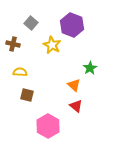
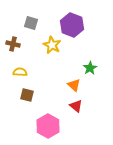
gray square: rotated 24 degrees counterclockwise
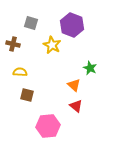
green star: rotated 16 degrees counterclockwise
pink hexagon: rotated 25 degrees clockwise
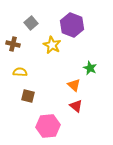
gray square: rotated 32 degrees clockwise
brown square: moved 1 px right, 1 px down
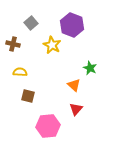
red triangle: moved 3 px down; rotated 32 degrees clockwise
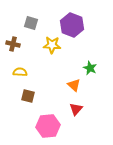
gray square: rotated 32 degrees counterclockwise
yellow star: rotated 24 degrees counterclockwise
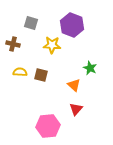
brown square: moved 13 px right, 21 px up
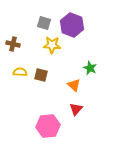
gray square: moved 13 px right
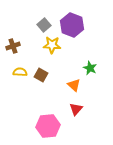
gray square: moved 2 px down; rotated 32 degrees clockwise
brown cross: moved 2 px down; rotated 32 degrees counterclockwise
brown square: rotated 16 degrees clockwise
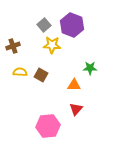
green star: rotated 24 degrees counterclockwise
orange triangle: rotated 40 degrees counterclockwise
